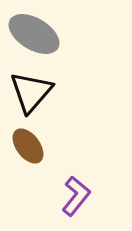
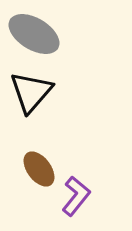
brown ellipse: moved 11 px right, 23 px down
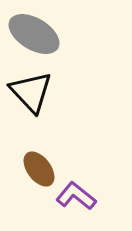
black triangle: rotated 24 degrees counterclockwise
purple L-shape: rotated 90 degrees counterclockwise
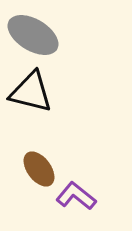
gray ellipse: moved 1 px left, 1 px down
black triangle: rotated 33 degrees counterclockwise
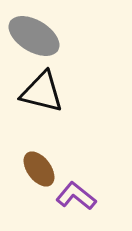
gray ellipse: moved 1 px right, 1 px down
black triangle: moved 11 px right
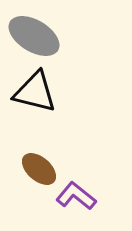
black triangle: moved 7 px left
brown ellipse: rotated 12 degrees counterclockwise
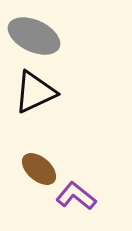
gray ellipse: rotated 6 degrees counterclockwise
black triangle: rotated 39 degrees counterclockwise
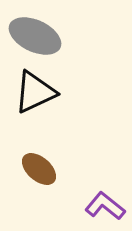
gray ellipse: moved 1 px right
purple L-shape: moved 29 px right, 10 px down
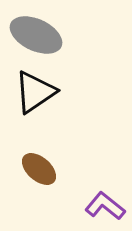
gray ellipse: moved 1 px right, 1 px up
black triangle: rotated 9 degrees counterclockwise
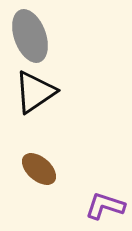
gray ellipse: moved 6 px left, 1 px down; rotated 45 degrees clockwise
purple L-shape: rotated 21 degrees counterclockwise
